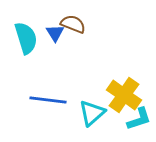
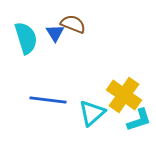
cyan L-shape: moved 1 px down
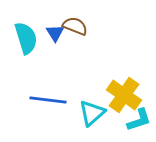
brown semicircle: moved 2 px right, 2 px down
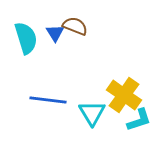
cyan triangle: rotated 20 degrees counterclockwise
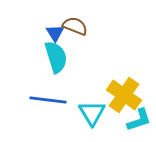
cyan semicircle: moved 30 px right, 19 px down
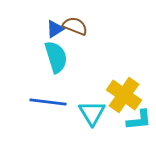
blue triangle: moved 4 px up; rotated 30 degrees clockwise
blue line: moved 2 px down
cyan L-shape: rotated 12 degrees clockwise
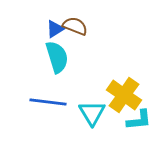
cyan semicircle: moved 1 px right
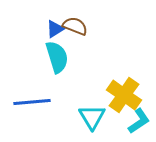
blue line: moved 16 px left; rotated 12 degrees counterclockwise
cyan triangle: moved 4 px down
cyan L-shape: moved 1 px down; rotated 28 degrees counterclockwise
